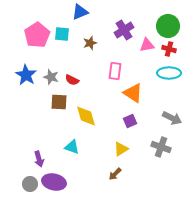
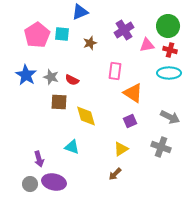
red cross: moved 1 px right, 1 px down
gray arrow: moved 2 px left, 1 px up
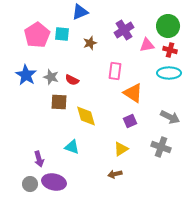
brown arrow: rotated 32 degrees clockwise
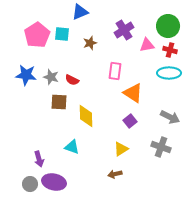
blue star: rotated 25 degrees counterclockwise
yellow diamond: rotated 15 degrees clockwise
purple square: rotated 16 degrees counterclockwise
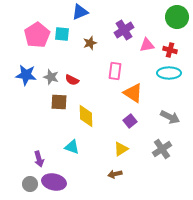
green circle: moved 9 px right, 9 px up
gray cross: moved 1 px right, 2 px down; rotated 36 degrees clockwise
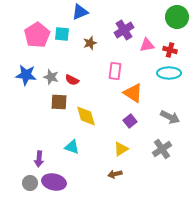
yellow diamond: rotated 15 degrees counterclockwise
purple arrow: rotated 21 degrees clockwise
gray circle: moved 1 px up
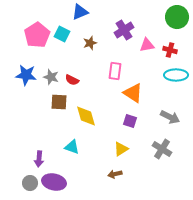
cyan square: rotated 21 degrees clockwise
cyan ellipse: moved 7 px right, 2 px down
purple square: rotated 32 degrees counterclockwise
gray cross: rotated 24 degrees counterclockwise
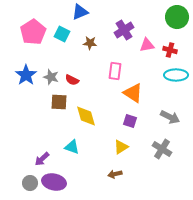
pink pentagon: moved 4 px left, 3 px up
brown star: rotated 24 degrees clockwise
blue star: rotated 30 degrees clockwise
yellow triangle: moved 2 px up
purple arrow: moved 3 px right; rotated 42 degrees clockwise
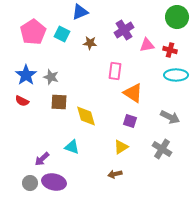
red semicircle: moved 50 px left, 21 px down
